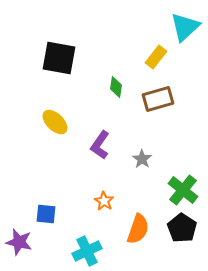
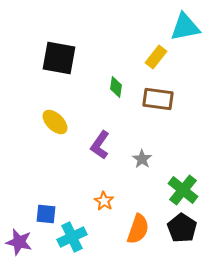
cyan triangle: rotated 32 degrees clockwise
brown rectangle: rotated 24 degrees clockwise
cyan cross: moved 15 px left, 14 px up
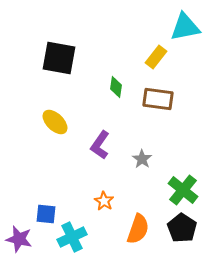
purple star: moved 3 px up
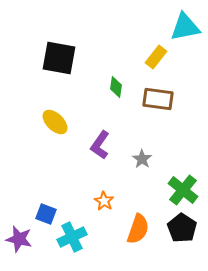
blue square: rotated 15 degrees clockwise
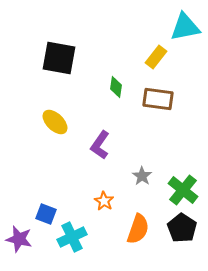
gray star: moved 17 px down
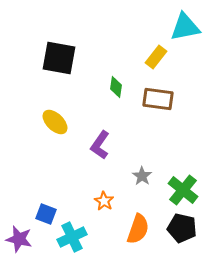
black pentagon: rotated 20 degrees counterclockwise
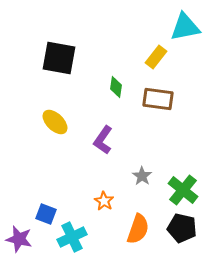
purple L-shape: moved 3 px right, 5 px up
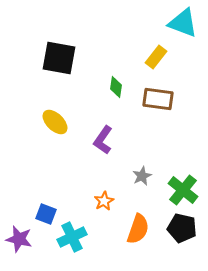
cyan triangle: moved 2 px left, 4 px up; rotated 32 degrees clockwise
gray star: rotated 12 degrees clockwise
orange star: rotated 12 degrees clockwise
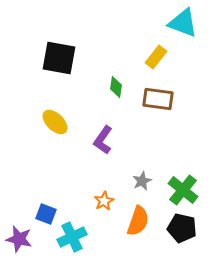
gray star: moved 5 px down
orange semicircle: moved 8 px up
